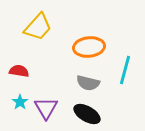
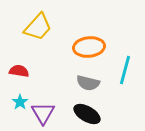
purple triangle: moved 3 px left, 5 px down
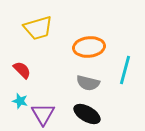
yellow trapezoid: moved 1 px down; rotated 32 degrees clockwise
red semicircle: moved 3 px right, 1 px up; rotated 36 degrees clockwise
cyan star: moved 1 px up; rotated 21 degrees counterclockwise
purple triangle: moved 1 px down
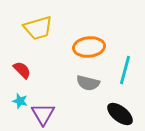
black ellipse: moved 33 px right; rotated 8 degrees clockwise
